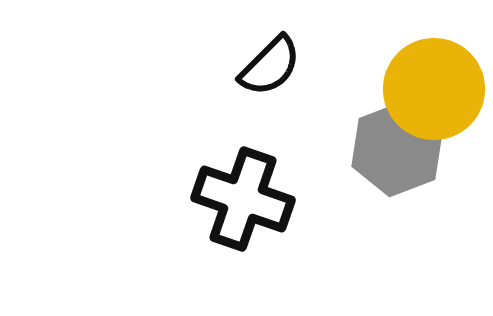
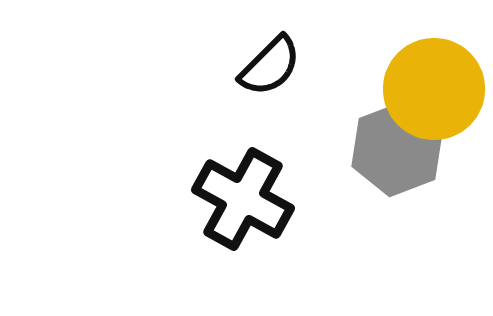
black cross: rotated 10 degrees clockwise
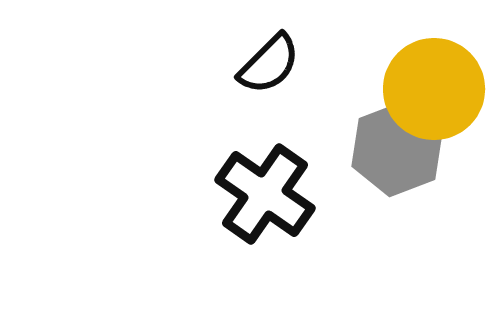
black semicircle: moved 1 px left, 2 px up
black cross: moved 22 px right, 5 px up; rotated 6 degrees clockwise
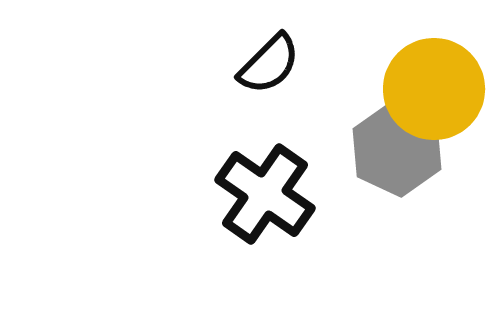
gray hexagon: rotated 14 degrees counterclockwise
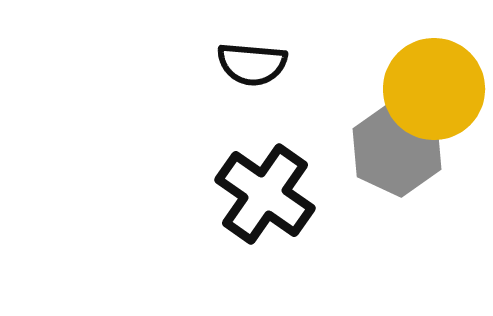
black semicircle: moved 17 px left; rotated 50 degrees clockwise
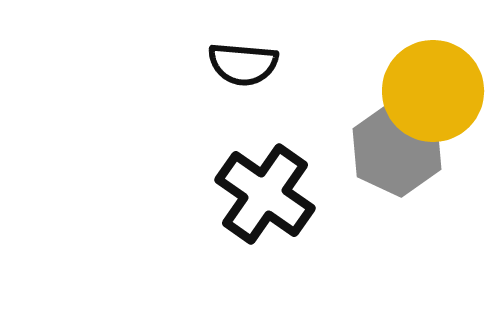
black semicircle: moved 9 px left
yellow circle: moved 1 px left, 2 px down
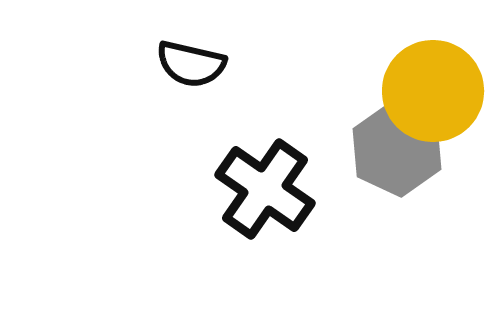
black semicircle: moved 52 px left; rotated 8 degrees clockwise
black cross: moved 5 px up
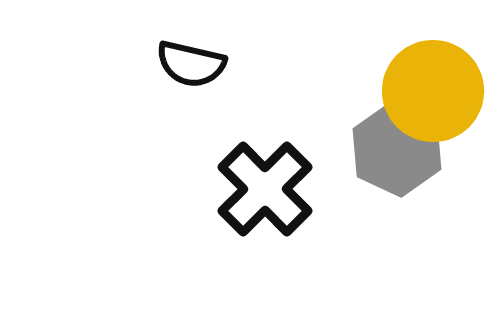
black cross: rotated 10 degrees clockwise
